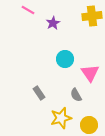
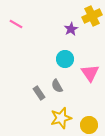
pink line: moved 12 px left, 14 px down
yellow cross: rotated 18 degrees counterclockwise
purple star: moved 18 px right, 6 px down
gray semicircle: moved 19 px left, 9 px up
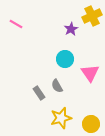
yellow circle: moved 2 px right, 1 px up
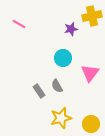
yellow cross: rotated 12 degrees clockwise
pink line: moved 3 px right
purple star: rotated 16 degrees clockwise
cyan circle: moved 2 px left, 1 px up
pink triangle: rotated 12 degrees clockwise
gray rectangle: moved 2 px up
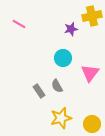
yellow circle: moved 1 px right
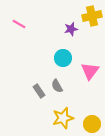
pink triangle: moved 2 px up
yellow star: moved 2 px right
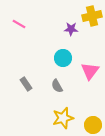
purple star: rotated 16 degrees clockwise
gray rectangle: moved 13 px left, 7 px up
yellow circle: moved 1 px right, 1 px down
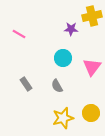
pink line: moved 10 px down
pink triangle: moved 2 px right, 4 px up
yellow circle: moved 2 px left, 12 px up
